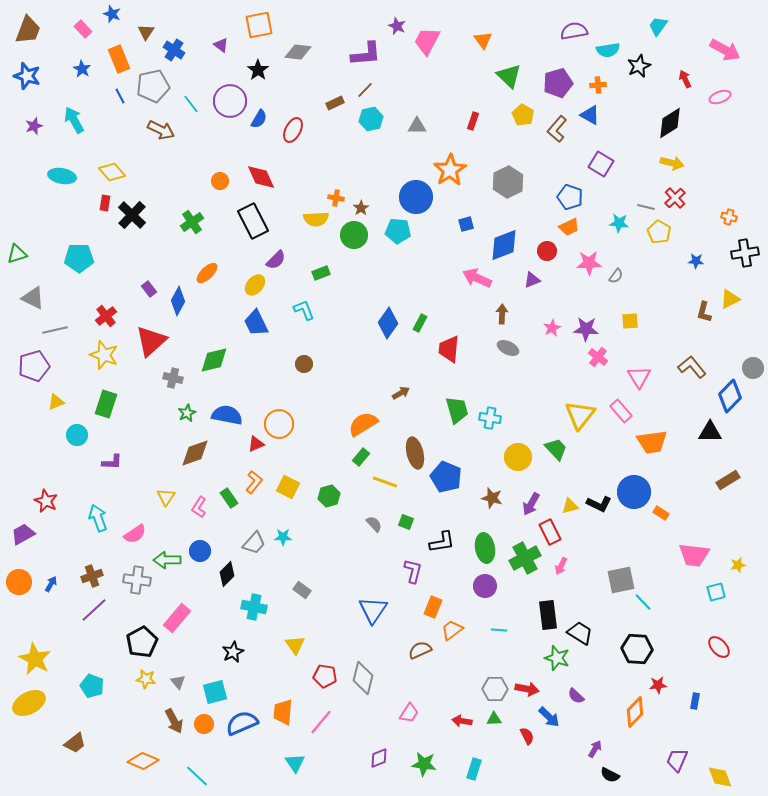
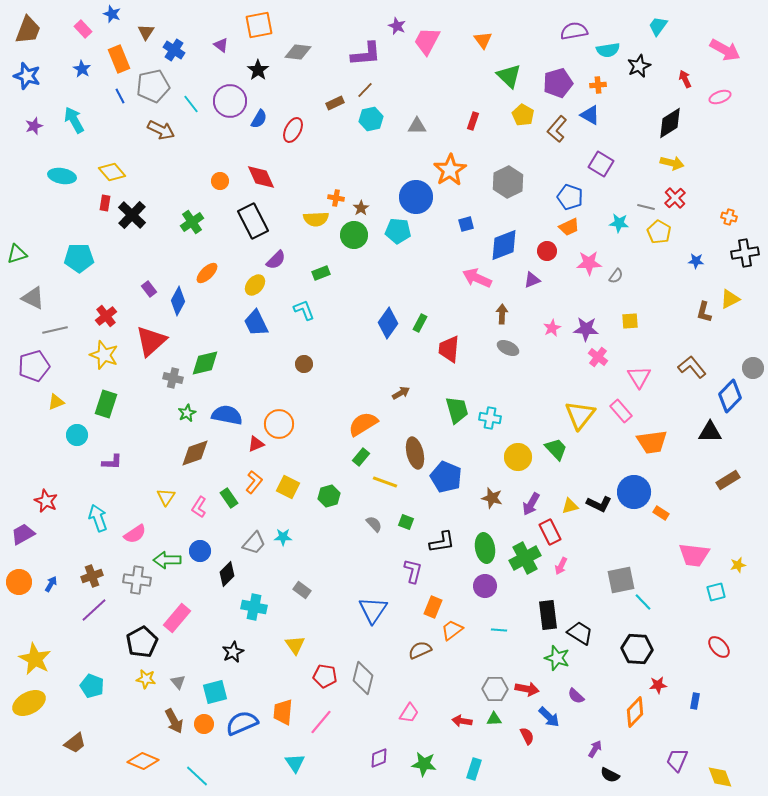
green diamond at (214, 360): moved 9 px left, 3 px down
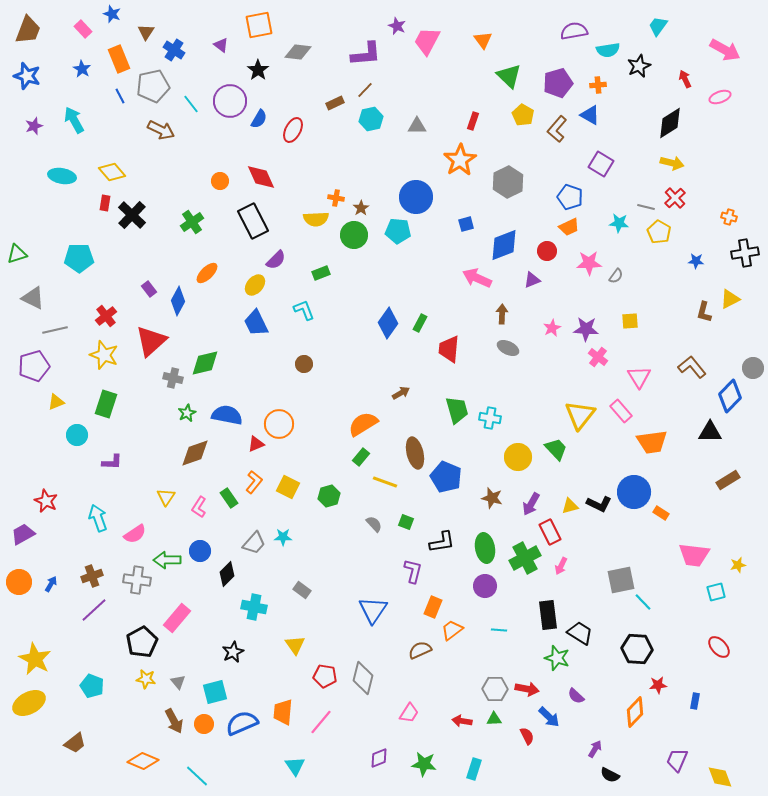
orange star at (450, 170): moved 10 px right, 10 px up
cyan triangle at (295, 763): moved 3 px down
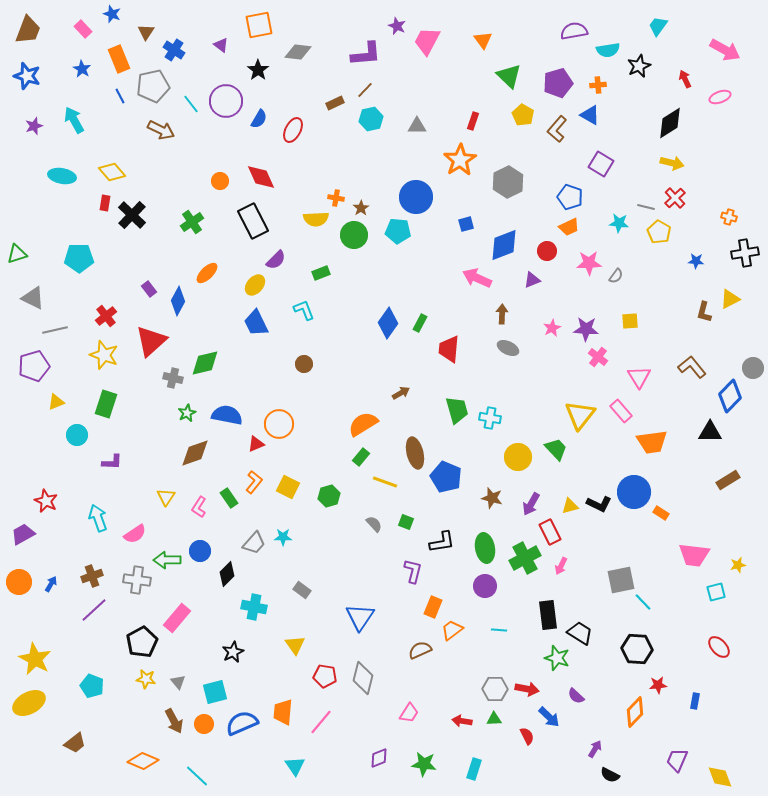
purple circle at (230, 101): moved 4 px left
blue triangle at (373, 610): moved 13 px left, 7 px down
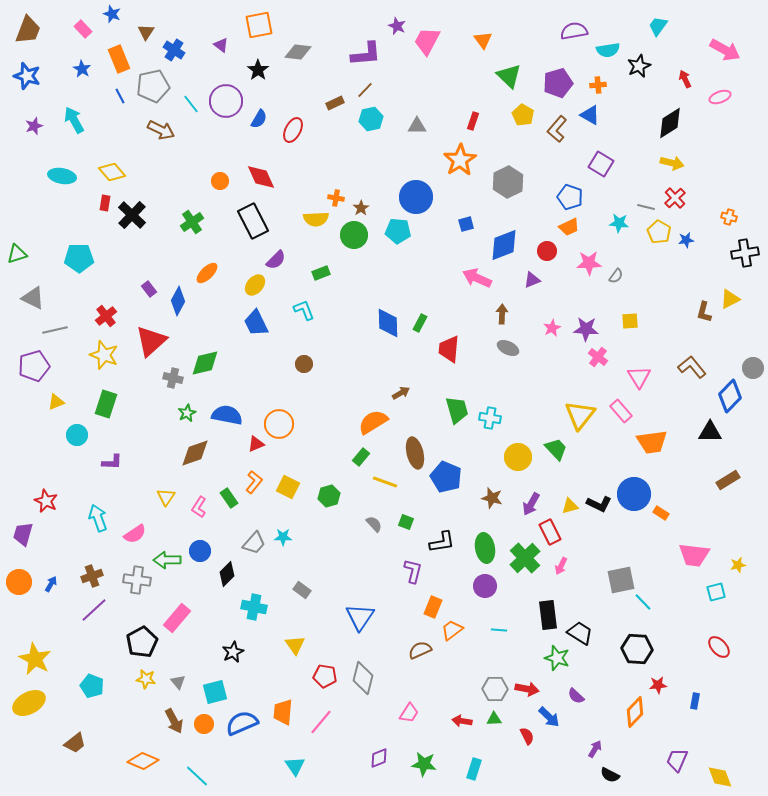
blue star at (696, 261): moved 10 px left, 21 px up; rotated 14 degrees counterclockwise
blue diamond at (388, 323): rotated 36 degrees counterclockwise
orange semicircle at (363, 424): moved 10 px right, 2 px up
blue circle at (634, 492): moved 2 px down
purple trapezoid at (23, 534): rotated 45 degrees counterclockwise
green cross at (525, 558): rotated 16 degrees counterclockwise
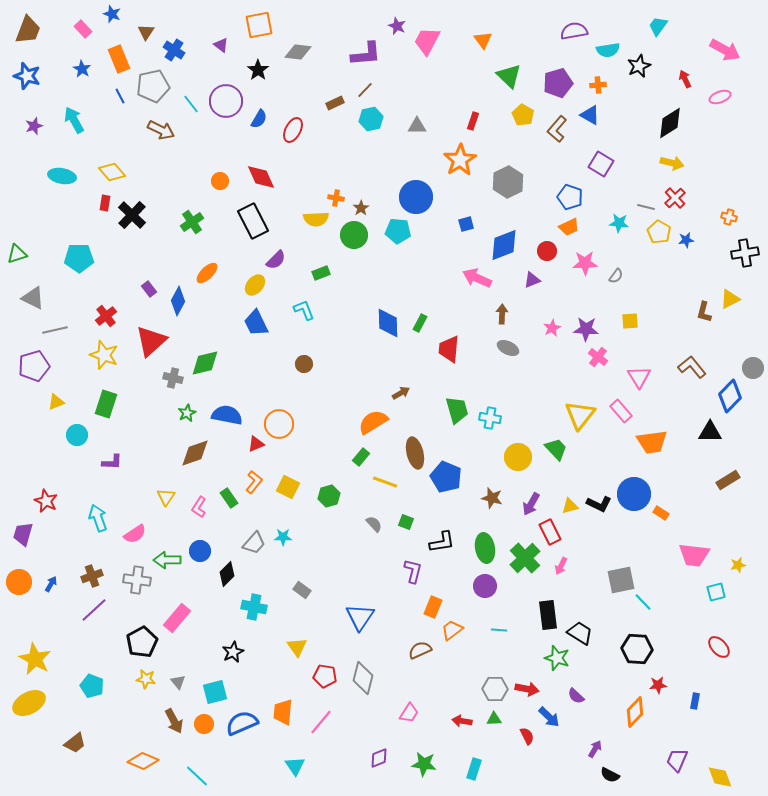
pink star at (589, 263): moved 4 px left
yellow triangle at (295, 645): moved 2 px right, 2 px down
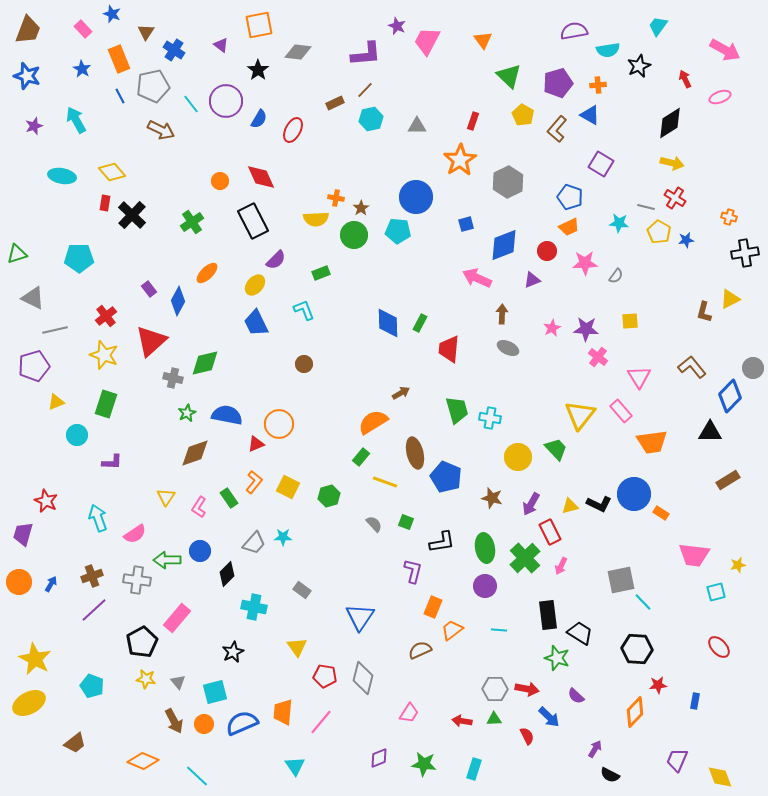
cyan arrow at (74, 120): moved 2 px right
red cross at (675, 198): rotated 15 degrees counterclockwise
